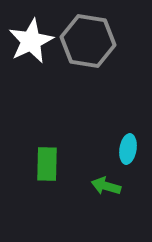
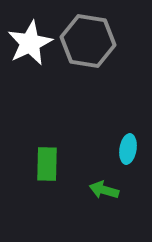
white star: moved 1 px left, 2 px down
green arrow: moved 2 px left, 4 px down
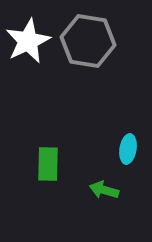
white star: moved 2 px left, 2 px up
green rectangle: moved 1 px right
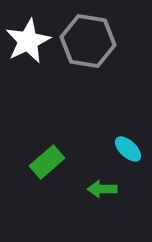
cyan ellipse: rotated 56 degrees counterclockwise
green rectangle: moved 1 px left, 2 px up; rotated 48 degrees clockwise
green arrow: moved 2 px left, 1 px up; rotated 16 degrees counterclockwise
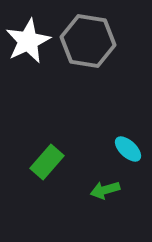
green rectangle: rotated 8 degrees counterclockwise
green arrow: moved 3 px right, 1 px down; rotated 16 degrees counterclockwise
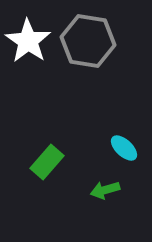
white star: rotated 12 degrees counterclockwise
cyan ellipse: moved 4 px left, 1 px up
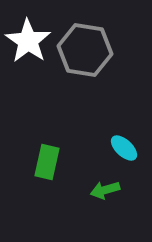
gray hexagon: moved 3 px left, 9 px down
green rectangle: rotated 28 degrees counterclockwise
